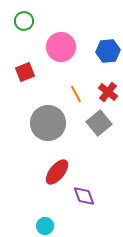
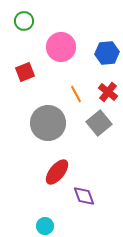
blue hexagon: moved 1 px left, 2 px down
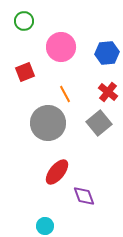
orange line: moved 11 px left
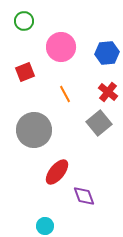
gray circle: moved 14 px left, 7 px down
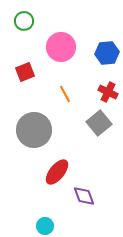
red cross: rotated 12 degrees counterclockwise
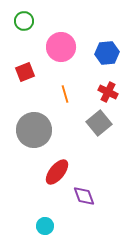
orange line: rotated 12 degrees clockwise
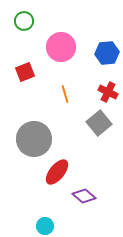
gray circle: moved 9 px down
purple diamond: rotated 30 degrees counterclockwise
